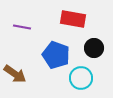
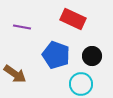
red rectangle: rotated 15 degrees clockwise
black circle: moved 2 px left, 8 px down
cyan circle: moved 6 px down
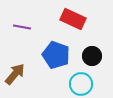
brown arrow: rotated 85 degrees counterclockwise
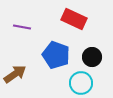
red rectangle: moved 1 px right
black circle: moved 1 px down
brown arrow: rotated 15 degrees clockwise
cyan circle: moved 1 px up
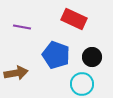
brown arrow: moved 1 px right, 1 px up; rotated 25 degrees clockwise
cyan circle: moved 1 px right, 1 px down
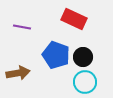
black circle: moved 9 px left
brown arrow: moved 2 px right
cyan circle: moved 3 px right, 2 px up
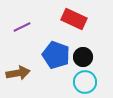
purple line: rotated 36 degrees counterclockwise
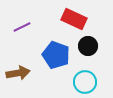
black circle: moved 5 px right, 11 px up
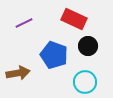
purple line: moved 2 px right, 4 px up
blue pentagon: moved 2 px left
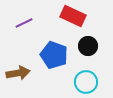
red rectangle: moved 1 px left, 3 px up
cyan circle: moved 1 px right
